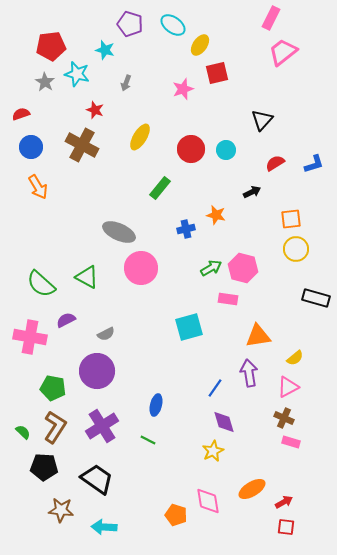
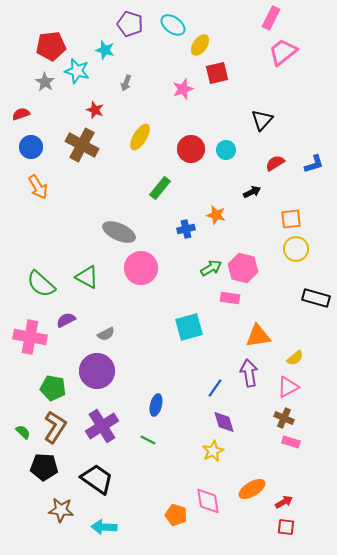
cyan star at (77, 74): moved 3 px up
pink rectangle at (228, 299): moved 2 px right, 1 px up
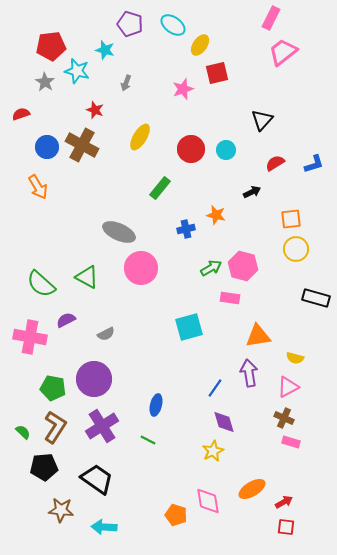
blue circle at (31, 147): moved 16 px right
pink hexagon at (243, 268): moved 2 px up
yellow semicircle at (295, 358): rotated 54 degrees clockwise
purple circle at (97, 371): moved 3 px left, 8 px down
black pentagon at (44, 467): rotated 8 degrees counterclockwise
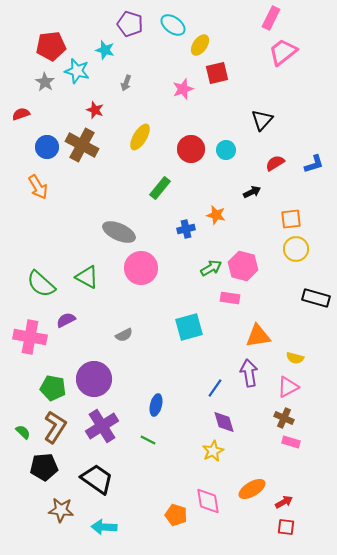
gray semicircle at (106, 334): moved 18 px right, 1 px down
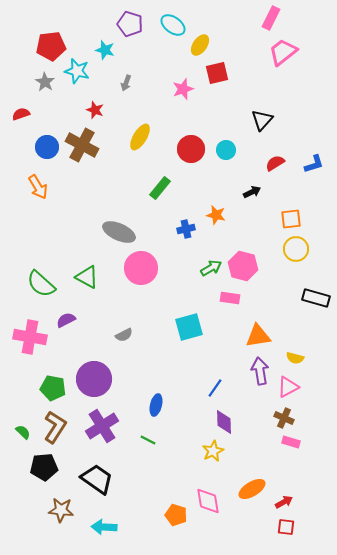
purple arrow at (249, 373): moved 11 px right, 2 px up
purple diamond at (224, 422): rotated 15 degrees clockwise
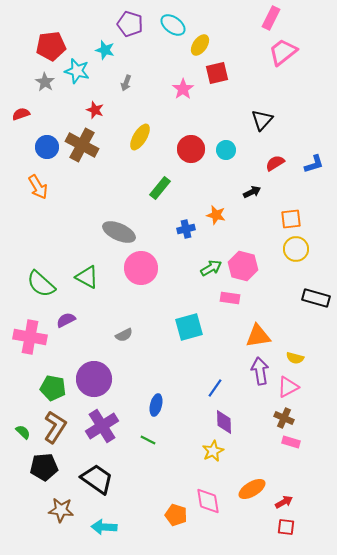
pink star at (183, 89): rotated 15 degrees counterclockwise
